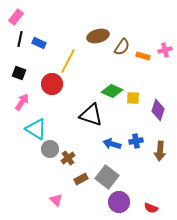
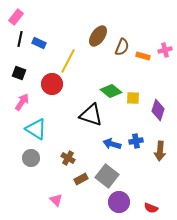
brown ellipse: rotated 40 degrees counterclockwise
brown semicircle: rotated 12 degrees counterclockwise
green diamond: moved 1 px left; rotated 15 degrees clockwise
gray circle: moved 19 px left, 9 px down
brown cross: rotated 24 degrees counterclockwise
gray square: moved 1 px up
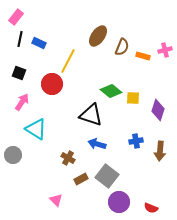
blue arrow: moved 15 px left
gray circle: moved 18 px left, 3 px up
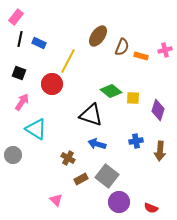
orange rectangle: moved 2 px left
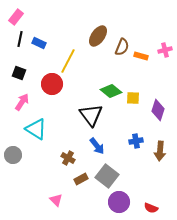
black triangle: rotated 35 degrees clockwise
blue arrow: moved 2 px down; rotated 144 degrees counterclockwise
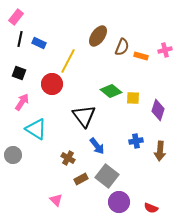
black triangle: moved 7 px left, 1 px down
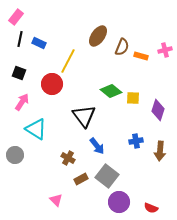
gray circle: moved 2 px right
